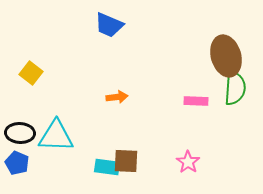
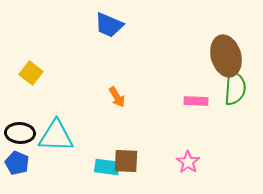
orange arrow: rotated 65 degrees clockwise
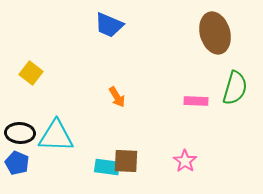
brown ellipse: moved 11 px left, 23 px up
green semicircle: rotated 12 degrees clockwise
pink star: moved 3 px left, 1 px up
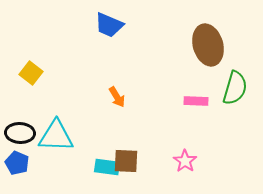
brown ellipse: moved 7 px left, 12 px down
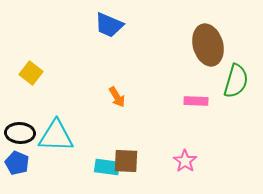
green semicircle: moved 1 px right, 7 px up
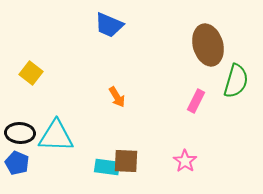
pink rectangle: rotated 65 degrees counterclockwise
